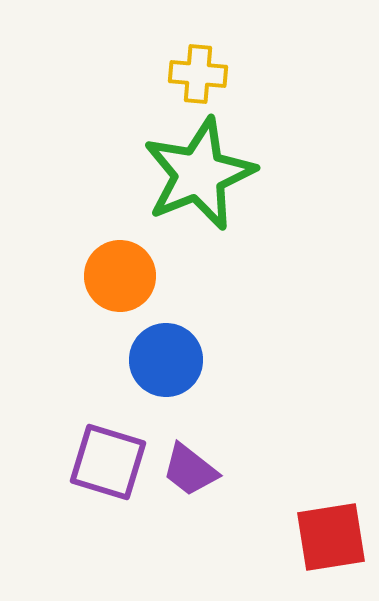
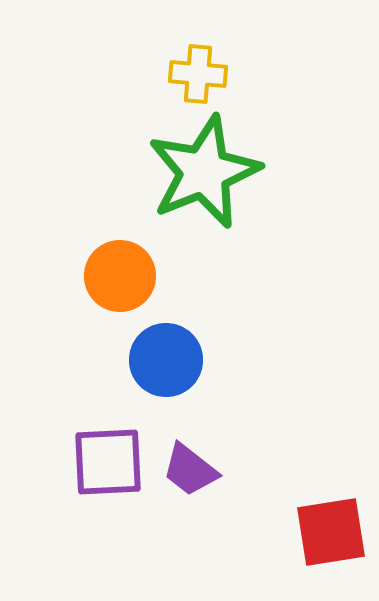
green star: moved 5 px right, 2 px up
purple square: rotated 20 degrees counterclockwise
red square: moved 5 px up
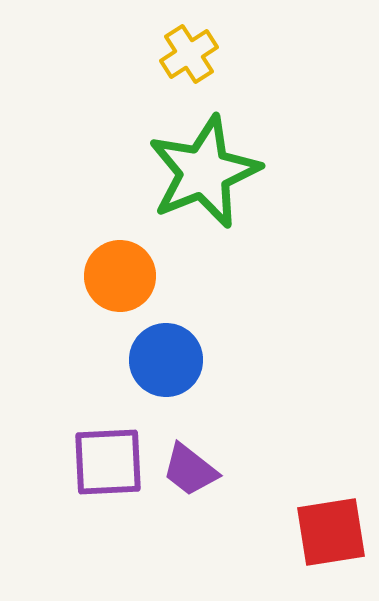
yellow cross: moved 9 px left, 20 px up; rotated 38 degrees counterclockwise
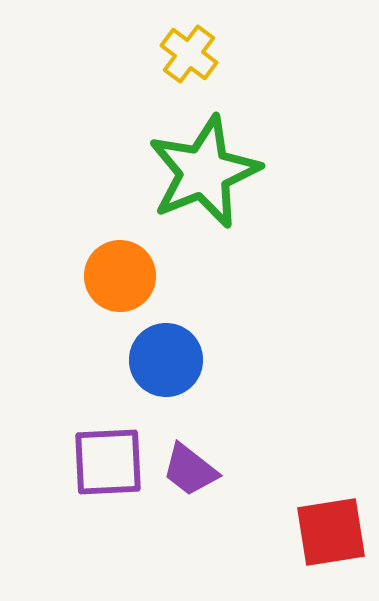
yellow cross: rotated 20 degrees counterclockwise
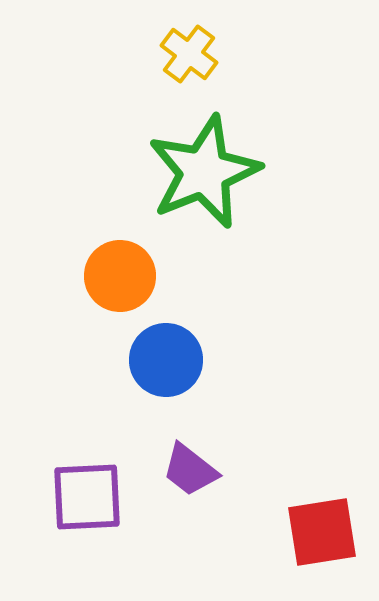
purple square: moved 21 px left, 35 px down
red square: moved 9 px left
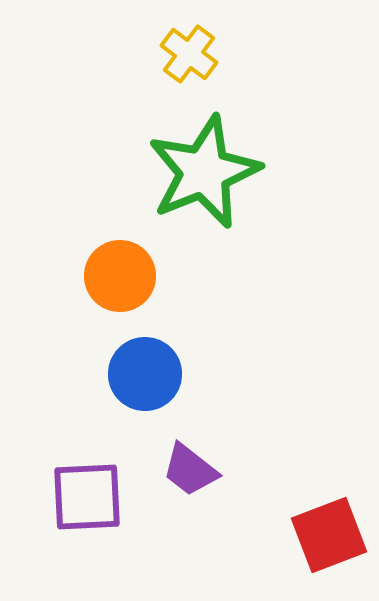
blue circle: moved 21 px left, 14 px down
red square: moved 7 px right, 3 px down; rotated 12 degrees counterclockwise
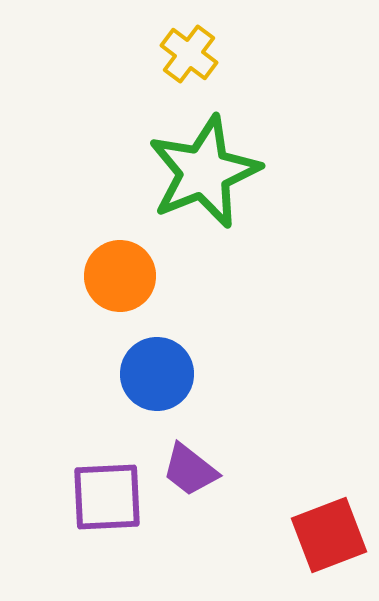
blue circle: moved 12 px right
purple square: moved 20 px right
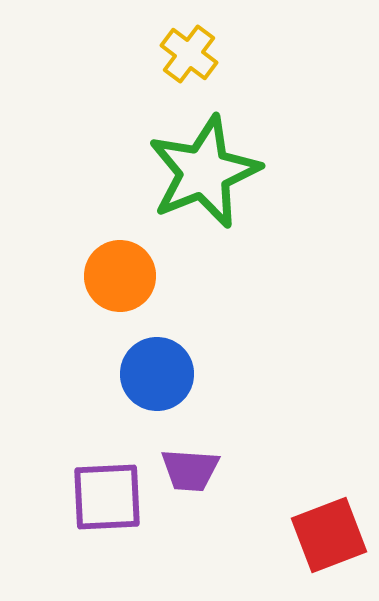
purple trapezoid: rotated 34 degrees counterclockwise
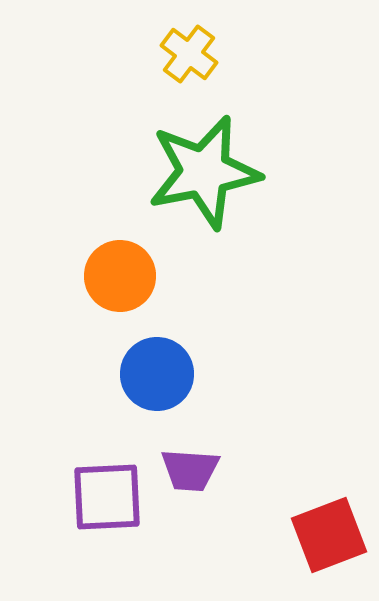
green star: rotated 11 degrees clockwise
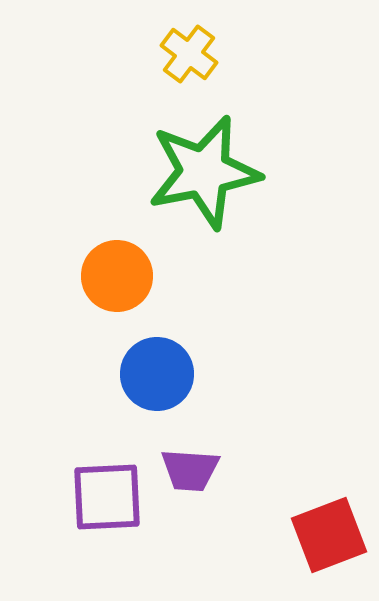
orange circle: moved 3 px left
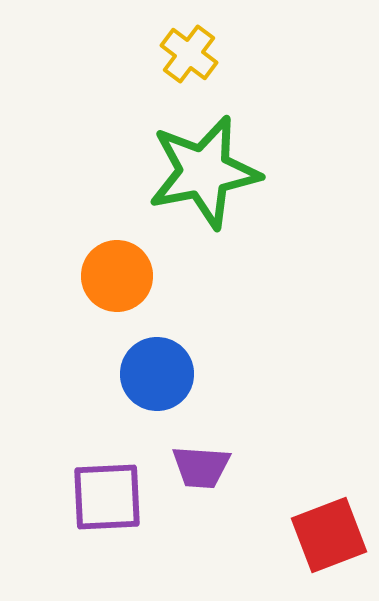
purple trapezoid: moved 11 px right, 3 px up
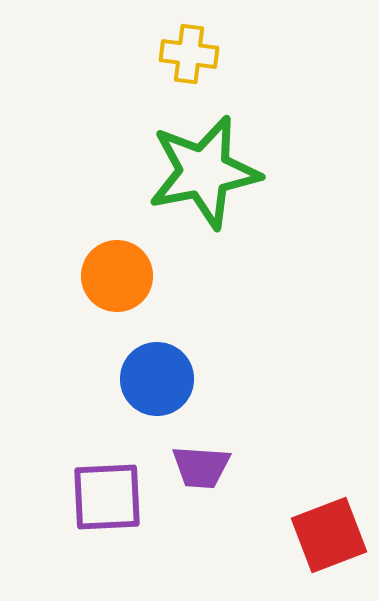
yellow cross: rotated 30 degrees counterclockwise
blue circle: moved 5 px down
